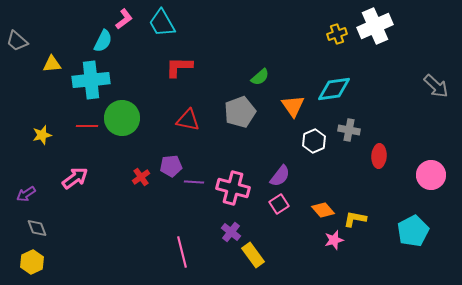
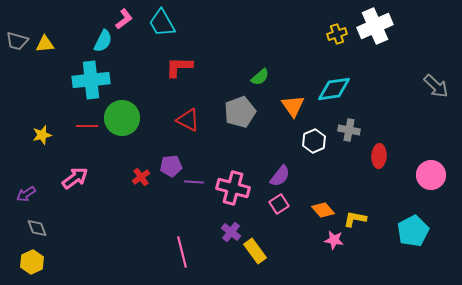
gray trapezoid: rotated 25 degrees counterclockwise
yellow triangle: moved 7 px left, 20 px up
red triangle: rotated 15 degrees clockwise
pink star: rotated 24 degrees clockwise
yellow rectangle: moved 2 px right, 4 px up
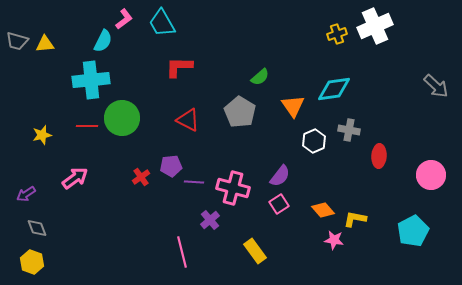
gray pentagon: rotated 20 degrees counterclockwise
purple cross: moved 21 px left, 12 px up; rotated 12 degrees clockwise
yellow hexagon: rotated 15 degrees counterclockwise
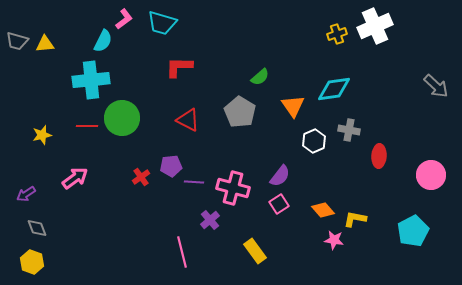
cyan trapezoid: rotated 44 degrees counterclockwise
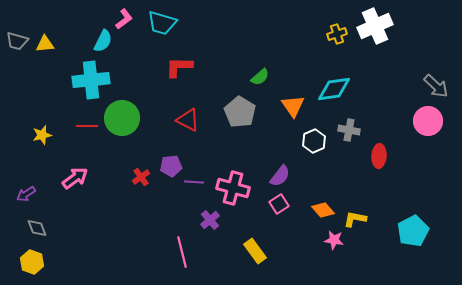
pink circle: moved 3 px left, 54 px up
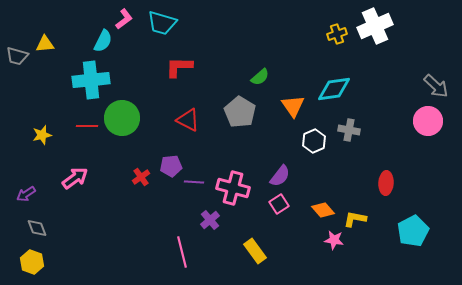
gray trapezoid: moved 15 px down
red ellipse: moved 7 px right, 27 px down
